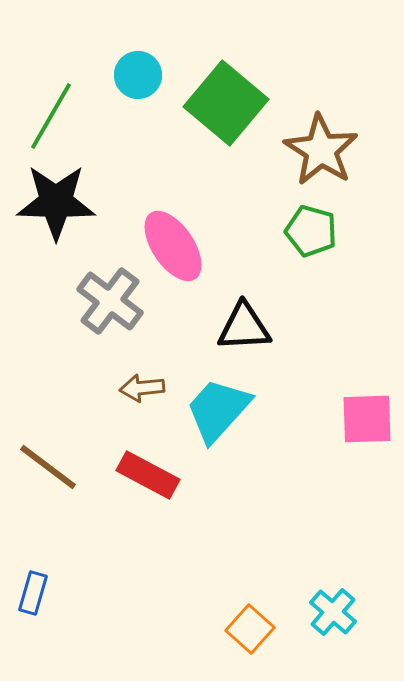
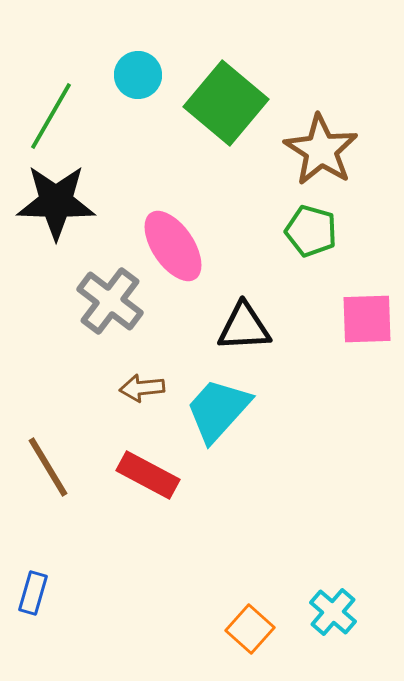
pink square: moved 100 px up
brown line: rotated 22 degrees clockwise
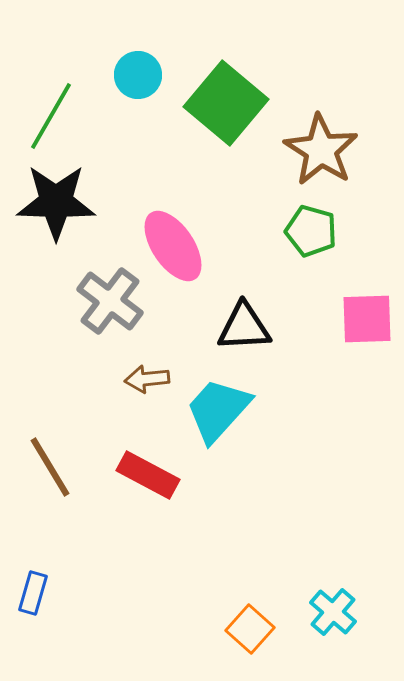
brown arrow: moved 5 px right, 9 px up
brown line: moved 2 px right
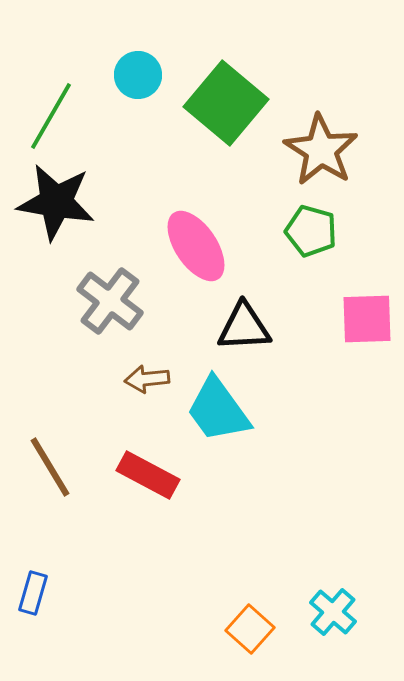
black star: rotated 8 degrees clockwise
pink ellipse: moved 23 px right
cyan trapezoid: rotated 78 degrees counterclockwise
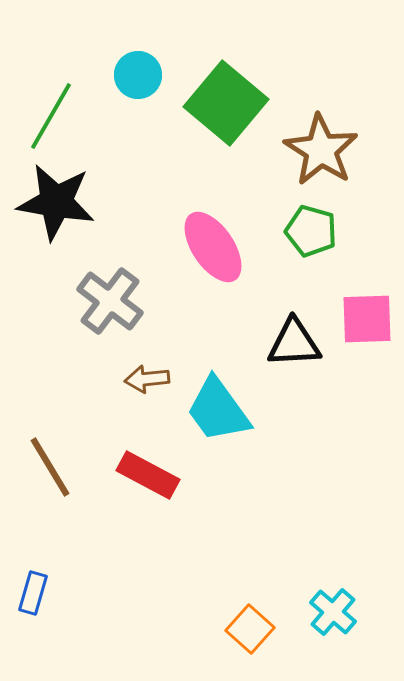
pink ellipse: moved 17 px right, 1 px down
black triangle: moved 50 px right, 16 px down
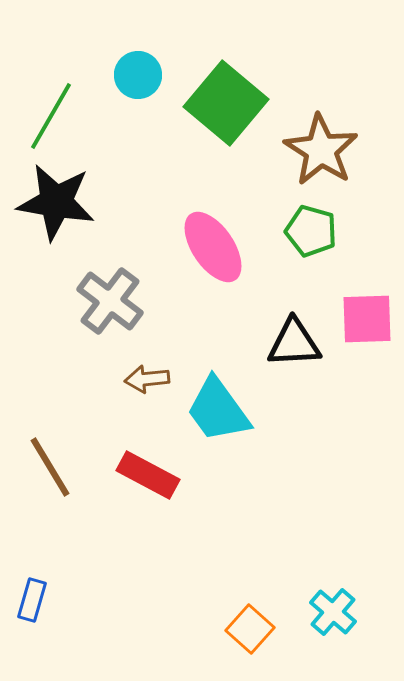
blue rectangle: moved 1 px left, 7 px down
